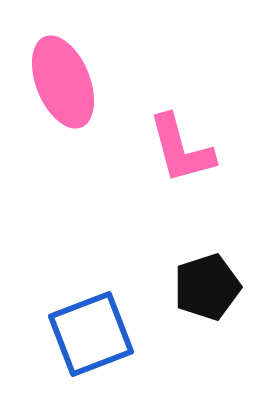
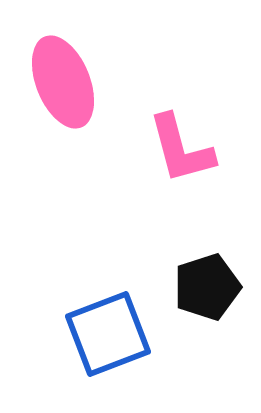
blue square: moved 17 px right
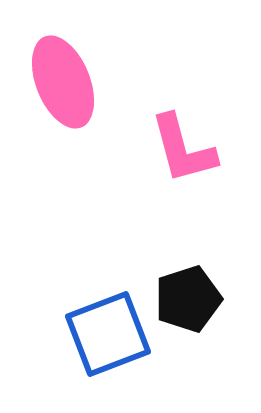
pink L-shape: moved 2 px right
black pentagon: moved 19 px left, 12 px down
